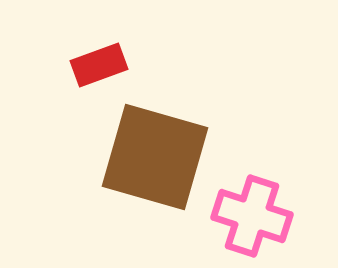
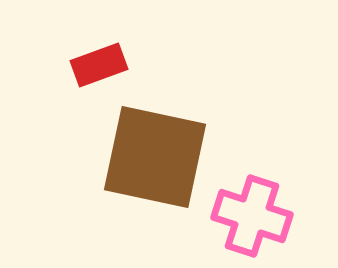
brown square: rotated 4 degrees counterclockwise
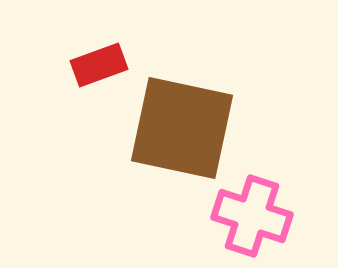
brown square: moved 27 px right, 29 px up
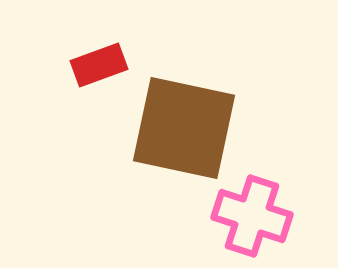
brown square: moved 2 px right
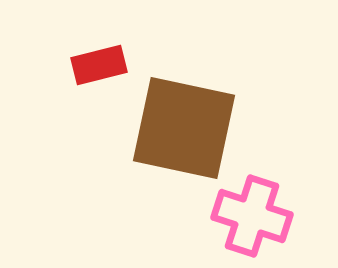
red rectangle: rotated 6 degrees clockwise
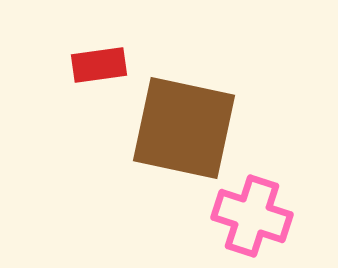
red rectangle: rotated 6 degrees clockwise
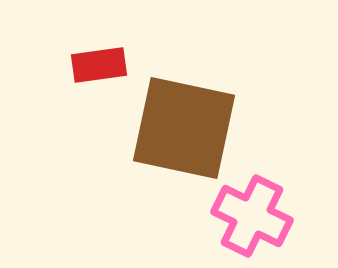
pink cross: rotated 8 degrees clockwise
